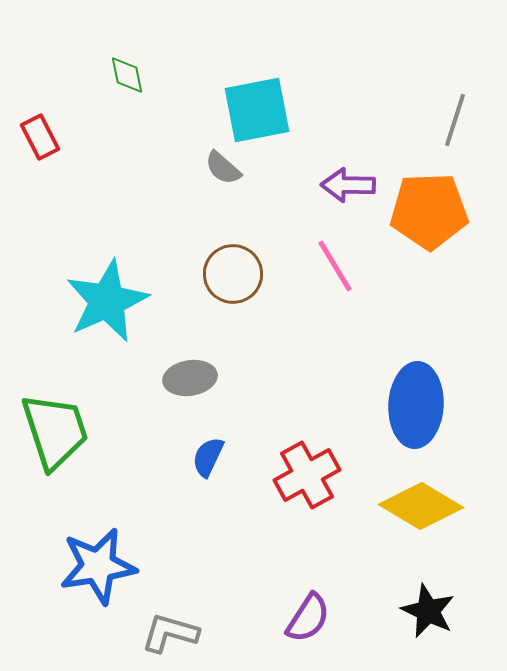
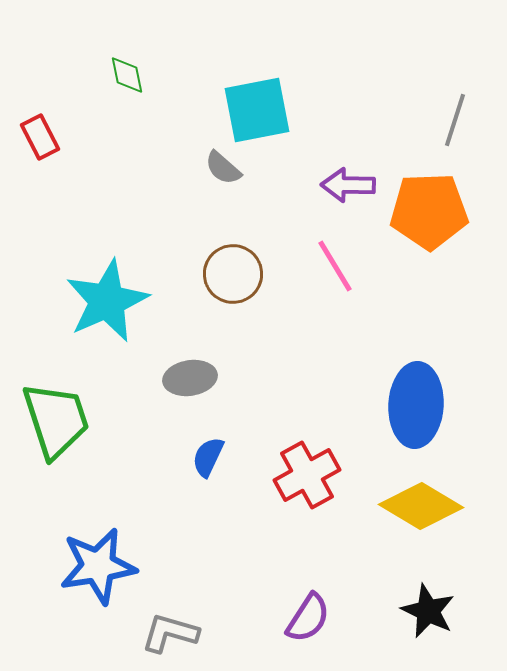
green trapezoid: moved 1 px right, 11 px up
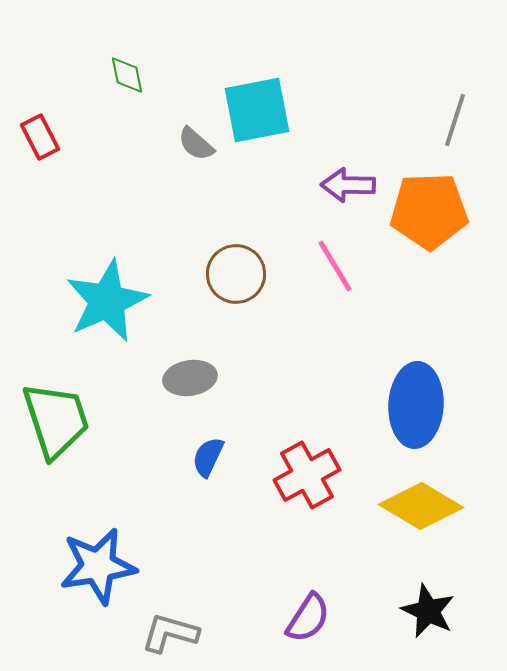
gray semicircle: moved 27 px left, 24 px up
brown circle: moved 3 px right
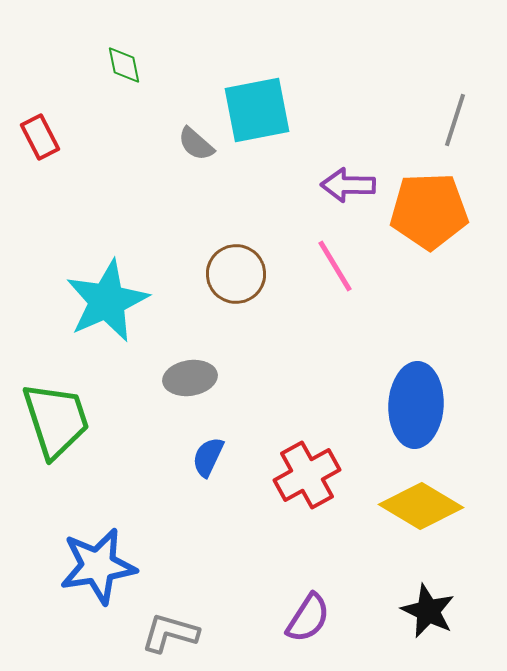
green diamond: moved 3 px left, 10 px up
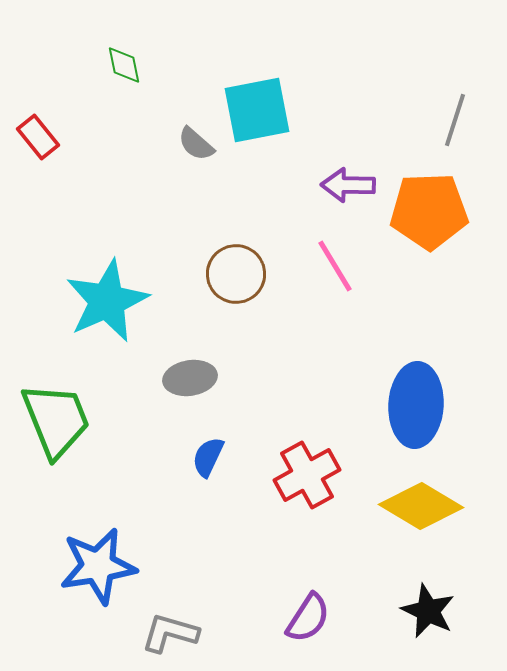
red rectangle: moved 2 px left; rotated 12 degrees counterclockwise
green trapezoid: rotated 4 degrees counterclockwise
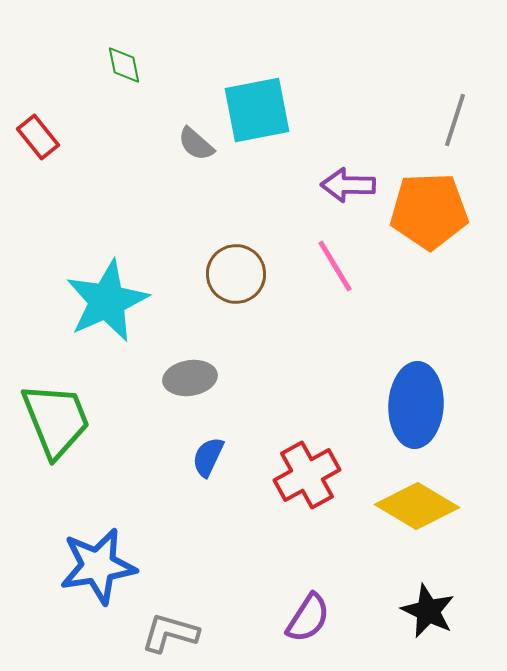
yellow diamond: moved 4 px left
